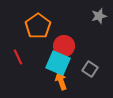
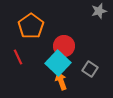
gray star: moved 5 px up
orange pentagon: moved 7 px left
cyan square: rotated 20 degrees clockwise
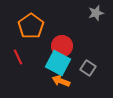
gray star: moved 3 px left, 2 px down
red circle: moved 2 px left
cyan square: rotated 15 degrees counterclockwise
gray square: moved 2 px left, 1 px up
orange arrow: rotated 48 degrees counterclockwise
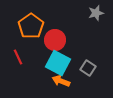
red circle: moved 7 px left, 6 px up
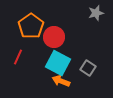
red circle: moved 1 px left, 3 px up
red line: rotated 49 degrees clockwise
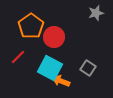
red line: rotated 21 degrees clockwise
cyan square: moved 8 px left, 5 px down
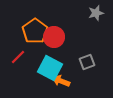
orange pentagon: moved 4 px right, 5 px down
gray square: moved 1 px left, 6 px up; rotated 35 degrees clockwise
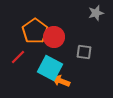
gray square: moved 3 px left, 10 px up; rotated 28 degrees clockwise
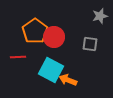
gray star: moved 4 px right, 3 px down
gray square: moved 6 px right, 8 px up
red line: rotated 42 degrees clockwise
cyan square: moved 1 px right, 2 px down
orange arrow: moved 7 px right, 1 px up
